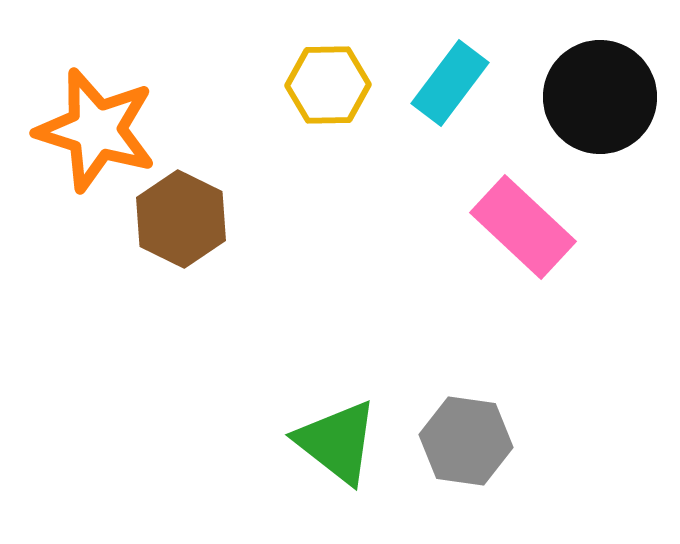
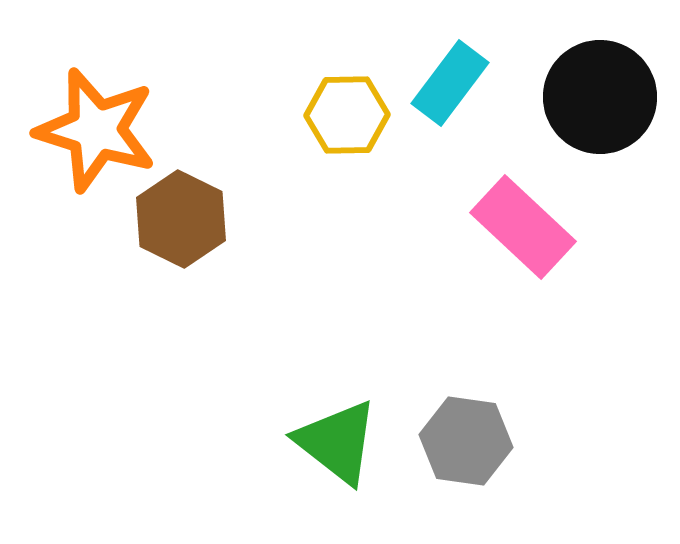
yellow hexagon: moved 19 px right, 30 px down
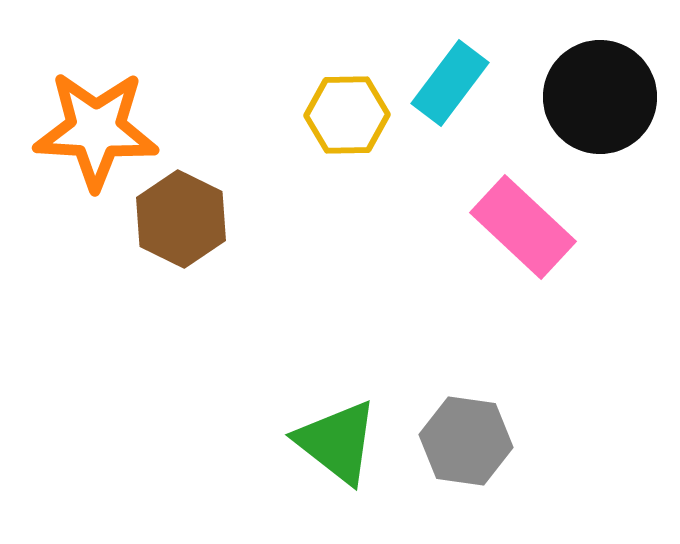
orange star: rotated 14 degrees counterclockwise
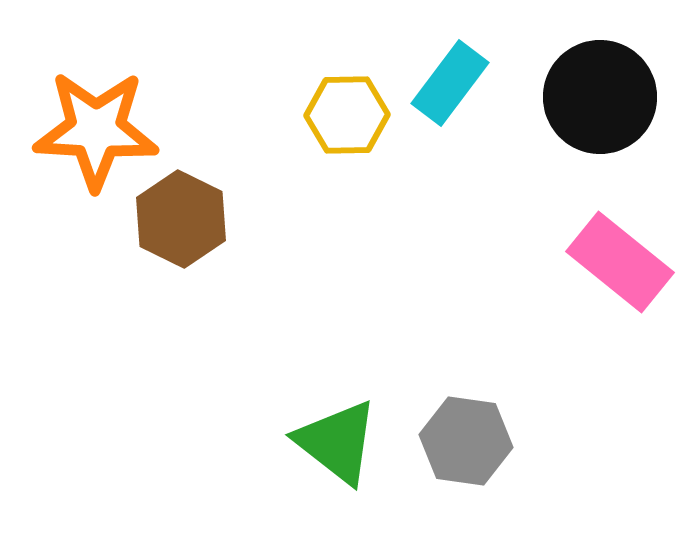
pink rectangle: moved 97 px right, 35 px down; rotated 4 degrees counterclockwise
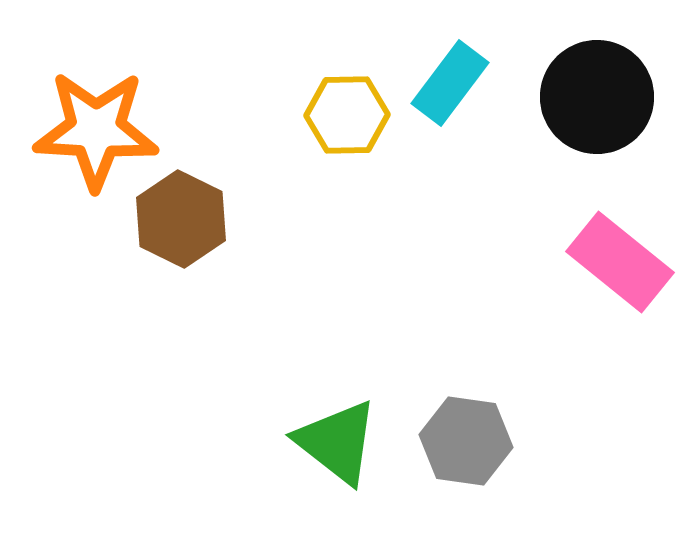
black circle: moved 3 px left
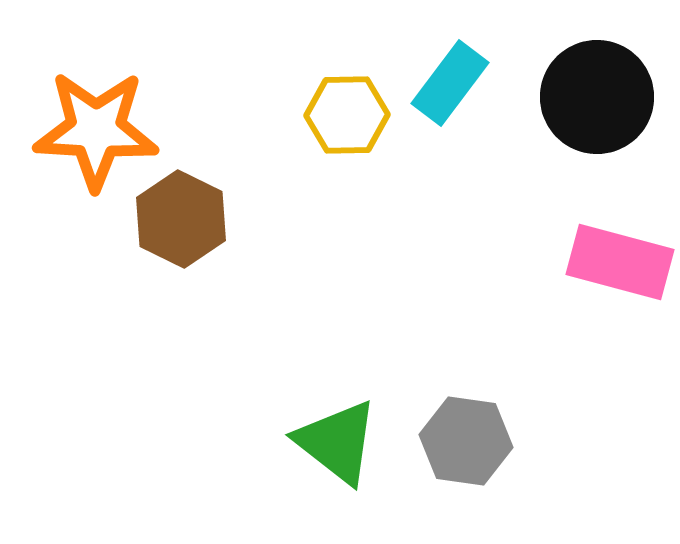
pink rectangle: rotated 24 degrees counterclockwise
